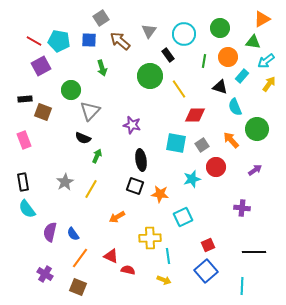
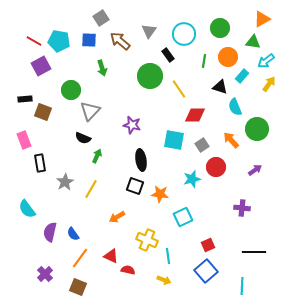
cyan square at (176, 143): moved 2 px left, 3 px up
black rectangle at (23, 182): moved 17 px right, 19 px up
yellow cross at (150, 238): moved 3 px left, 2 px down; rotated 25 degrees clockwise
purple cross at (45, 274): rotated 14 degrees clockwise
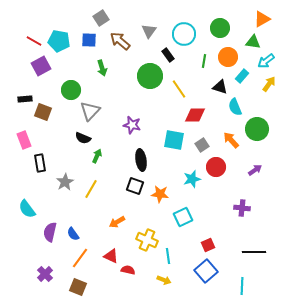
orange arrow at (117, 217): moved 5 px down
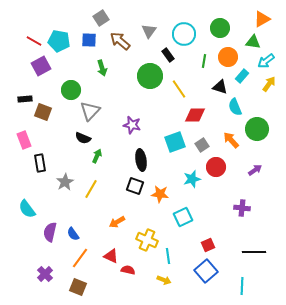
cyan square at (174, 140): moved 1 px right, 2 px down; rotated 30 degrees counterclockwise
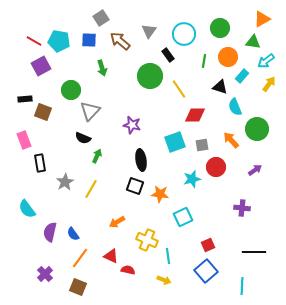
gray square at (202, 145): rotated 24 degrees clockwise
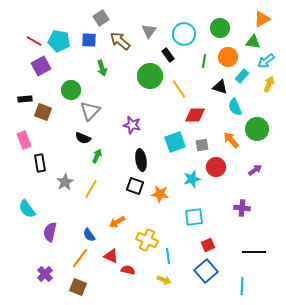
yellow arrow at (269, 84): rotated 14 degrees counterclockwise
cyan square at (183, 217): moved 11 px right; rotated 18 degrees clockwise
blue semicircle at (73, 234): moved 16 px right, 1 px down
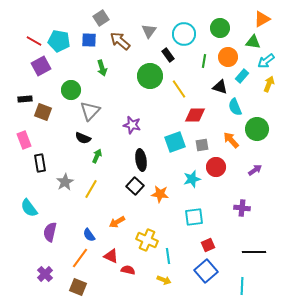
black square at (135, 186): rotated 24 degrees clockwise
cyan semicircle at (27, 209): moved 2 px right, 1 px up
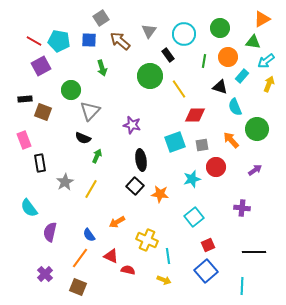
cyan square at (194, 217): rotated 30 degrees counterclockwise
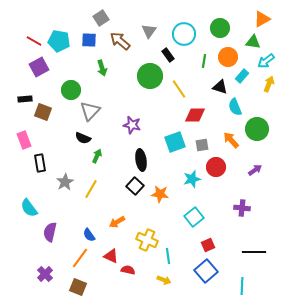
purple square at (41, 66): moved 2 px left, 1 px down
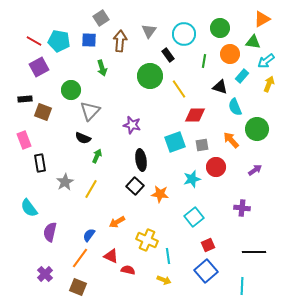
brown arrow at (120, 41): rotated 55 degrees clockwise
orange circle at (228, 57): moved 2 px right, 3 px up
blue semicircle at (89, 235): rotated 72 degrees clockwise
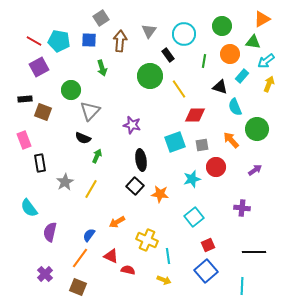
green circle at (220, 28): moved 2 px right, 2 px up
